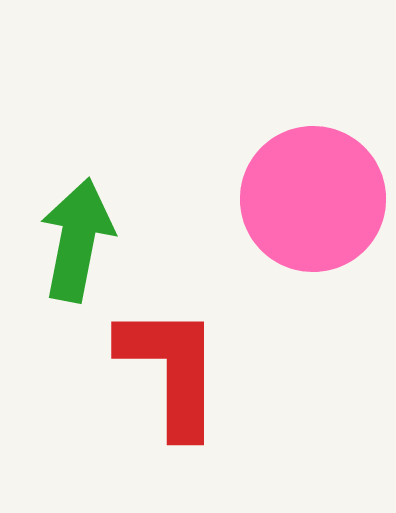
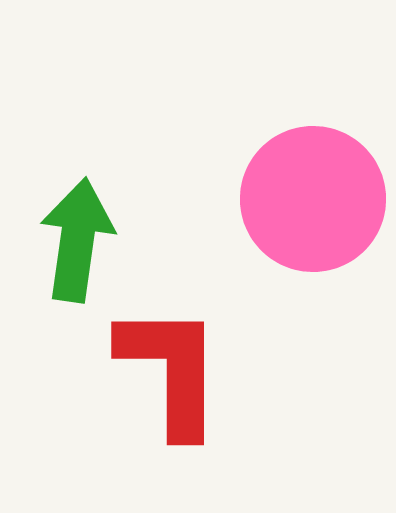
green arrow: rotated 3 degrees counterclockwise
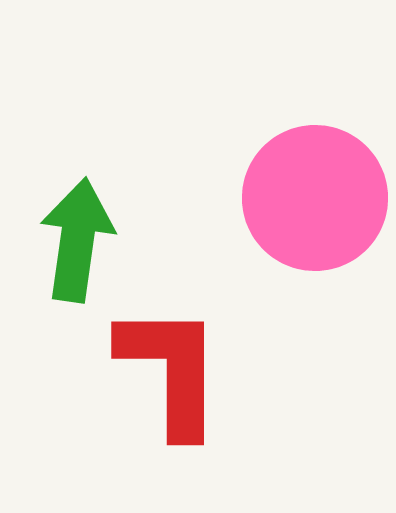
pink circle: moved 2 px right, 1 px up
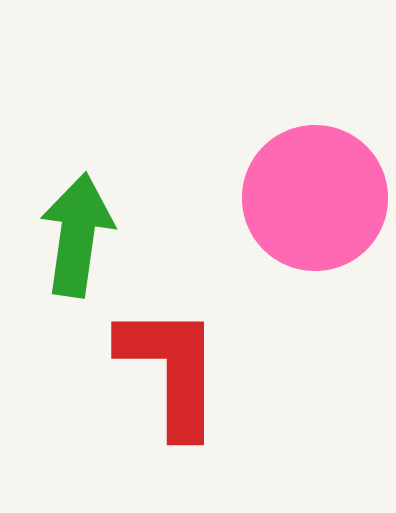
green arrow: moved 5 px up
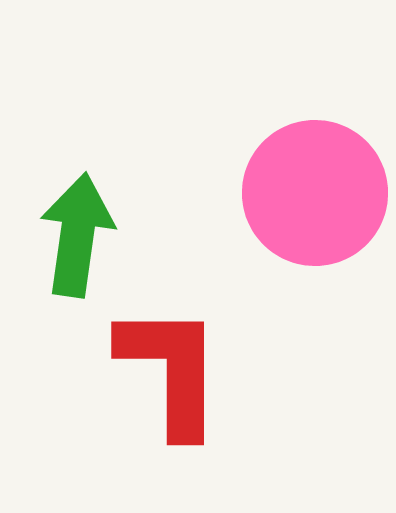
pink circle: moved 5 px up
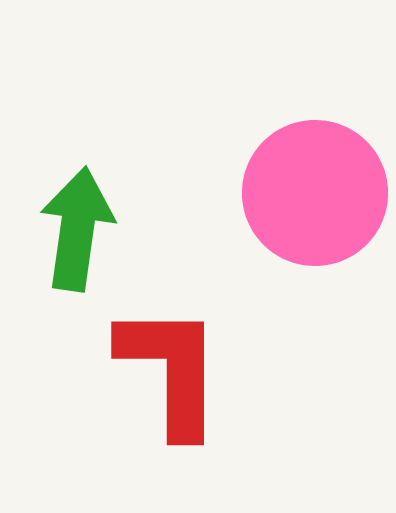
green arrow: moved 6 px up
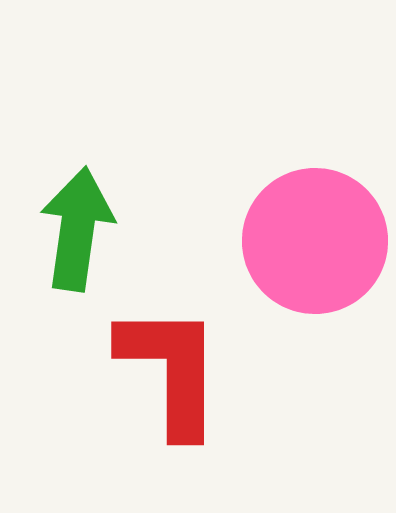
pink circle: moved 48 px down
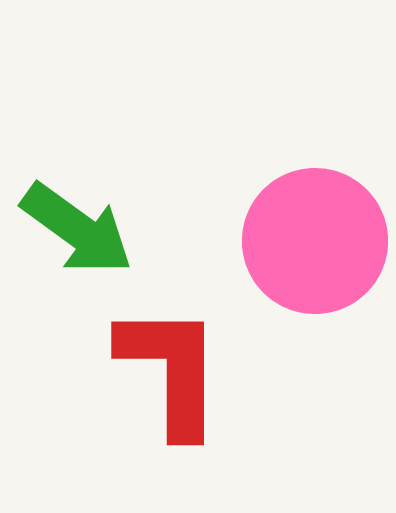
green arrow: rotated 118 degrees clockwise
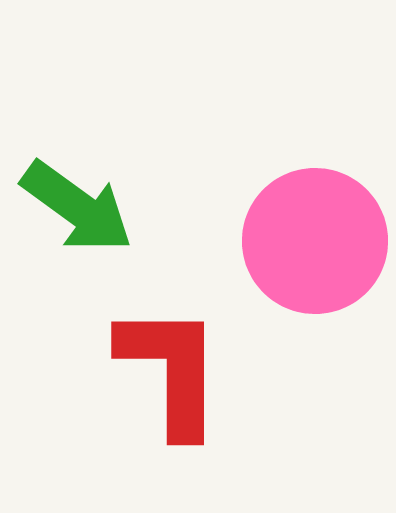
green arrow: moved 22 px up
